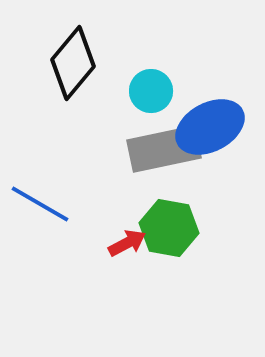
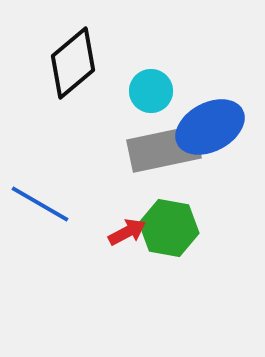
black diamond: rotated 10 degrees clockwise
red arrow: moved 11 px up
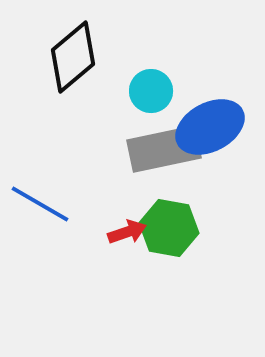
black diamond: moved 6 px up
red arrow: rotated 9 degrees clockwise
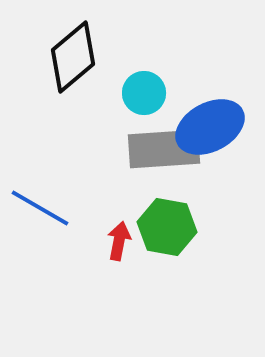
cyan circle: moved 7 px left, 2 px down
gray rectangle: rotated 8 degrees clockwise
blue line: moved 4 px down
green hexagon: moved 2 px left, 1 px up
red arrow: moved 8 px left, 9 px down; rotated 60 degrees counterclockwise
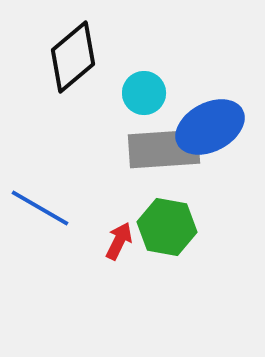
red arrow: rotated 15 degrees clockwise
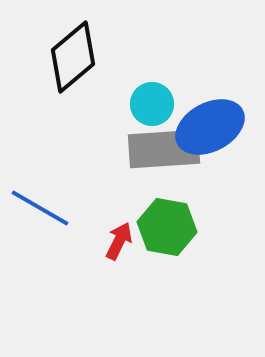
cyan circle: moved 8 px right, 11 px down
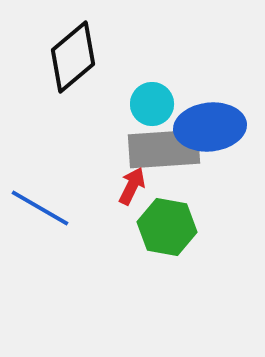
blue ellipse: rotated 22 degrees clockwise
red arrow: moved 13 px right, 55 px up
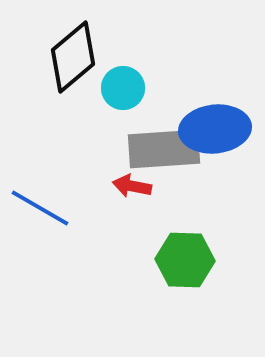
cyan circle: moved 29 px left, 16 px up
blue ellipse: moved 5 px right, 2 px down
red arrow: rotated 105 degrees counterclockwise
green hexagon: moved 18 px right, 33 px down; rotated 8 degrees counterclockwise
